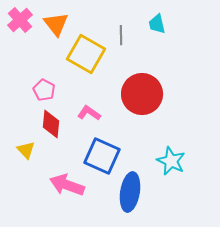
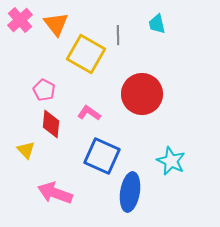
gray line: moved 3 px left
pink arrow: moved 12 px left, 8 px down
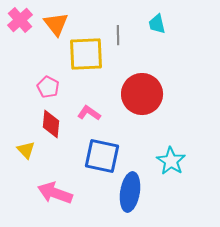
yellow square: rotated 33 degrees counterclockwise
pink pentagon: moved 4 px right, 3 px up
blue square: rotated 12 degrees counterclockwise
cyan star: rotated 8 degrees clockwise
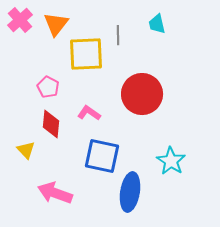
orange triangle: rotated 16 degrees clockwise
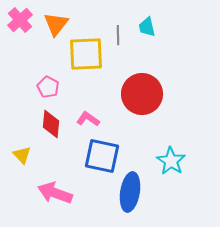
cyan trapezoid: moved 10 px left, 3 px down
pink L-shape: moved 1 px left, 6 px down
yellow triangle: moved 4 px left, 5 px down
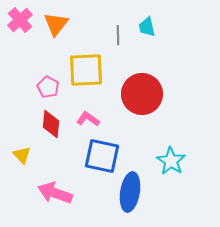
yellow square: moved 16 px down
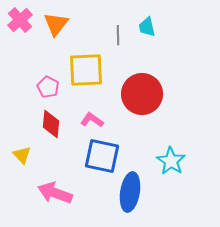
pink L-shape: moved 4 px right, 1 px down
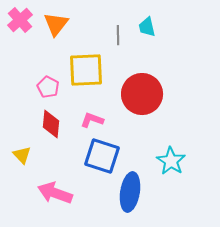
pink L-shape: rotated 15 degrees counterclockwise
blue square: rotated 6 degrees clockwise
